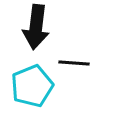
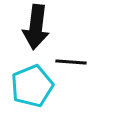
black line: moved 3 px left, 1 px up
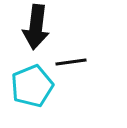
black line: rotated 12 degrees counterclockwise
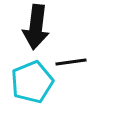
cyan pentagon: moved 4 px up
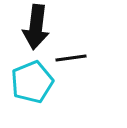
black line: moved 4 px up
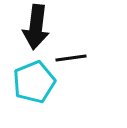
cyan pentagon: moved 2 px right
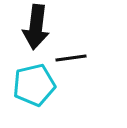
cyan pentagon: moved 3 px down; rotated 9 degrees clockwise
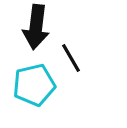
black line: rotated 68 degrees clockwise
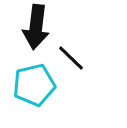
black line: rotated 16 degrees counterclockwise
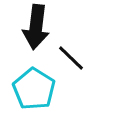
cyan pentagon: moved 4 px down; rotated 27 degrees counterclockwise
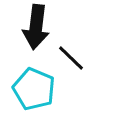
cyan pentagon: rotated 9 degrees counterclockwise
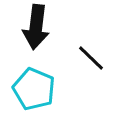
black line: moved 20 px right
